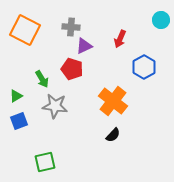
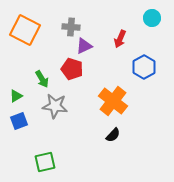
cyan circle: moved 9 px left, 2 px up
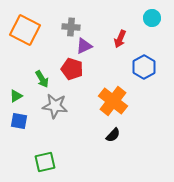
blue square: rotated 30 degrees clockwise
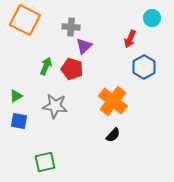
orange square: moved 10 px up
red arrow: moved 10 px right
purple triangle: rotated 18 degrees counterclockwise
green arrow: moved 4 px right, 13 px up; rotated 126 degrees counterclockwise
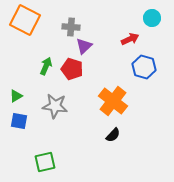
red arrow: rotated 138 degrees counterclockwise
blue hexagon: rotated 15 degrees counterclockwise
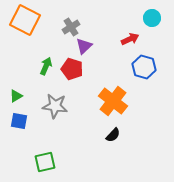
gray cross: rotated 36 degrees counterclockwise
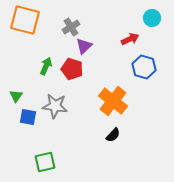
orange square: rotated 12 degrees counterclockwise
green triangle: rotated 24 degrees counterclockwise
blue square: moved 9 px right, 4 px up
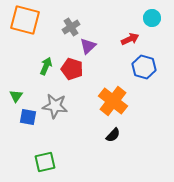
purple triangle: moved 4 px right
